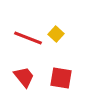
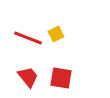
yellow square: rotated 21 degrees clockwise
red trapezoid: moved 4 px right
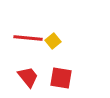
yellow square: moved 3 px left, 7 px down; rotated 14 degrees counterclockwise
red line: rotated 16 degrees counterclockwise
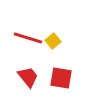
red line: rotated 12 degrees clockwise
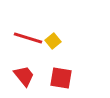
red trapezoid: moved 4 px left, 1 px up
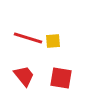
yellow square: rotated 35 degrees clockwise
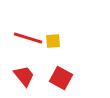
red square: rotated 20 degrees clockwise
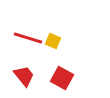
yellow square: rotated 28 degrees clockwise
red square: moved 1 px right
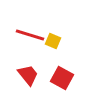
red line: moved 2 px right, 3 px up
red trapezoid: moved 4 px right, 1 px up
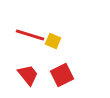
red square: moved 3 px up; rotated 35 degrees clockwise
